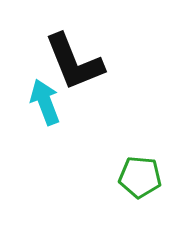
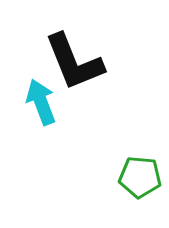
cyan arrow: moved 4 px left
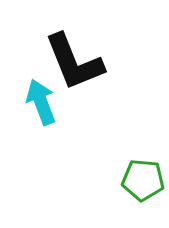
green pentagon: moved 3 px right, 3 px down
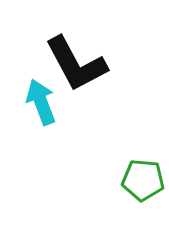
black L-shape: moved 2 px right, 2 px down; rotated 6 degrees counterclockwise
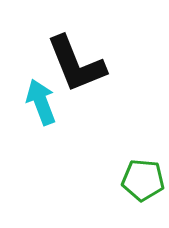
black L-shape: rotated 6 degrees clockwise
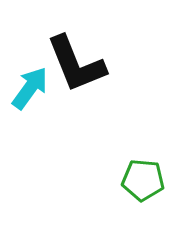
cyan arrow: moved 11 px left, 14 px up; rotated 57 degrees clockwise
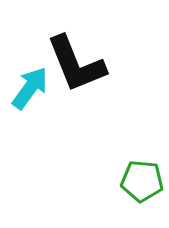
green pentagon: moved 1 px left, 1 px down
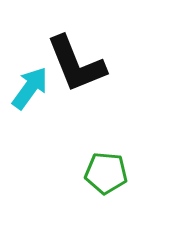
green pentagon: moved 36 px left, 8 px up
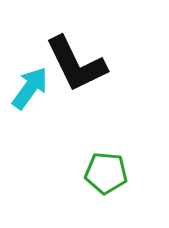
black L-shape: rotated 4 degrees counterclockwise
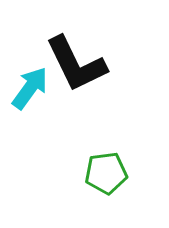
green pentagon: rotated 12 degrees counterclockwise
